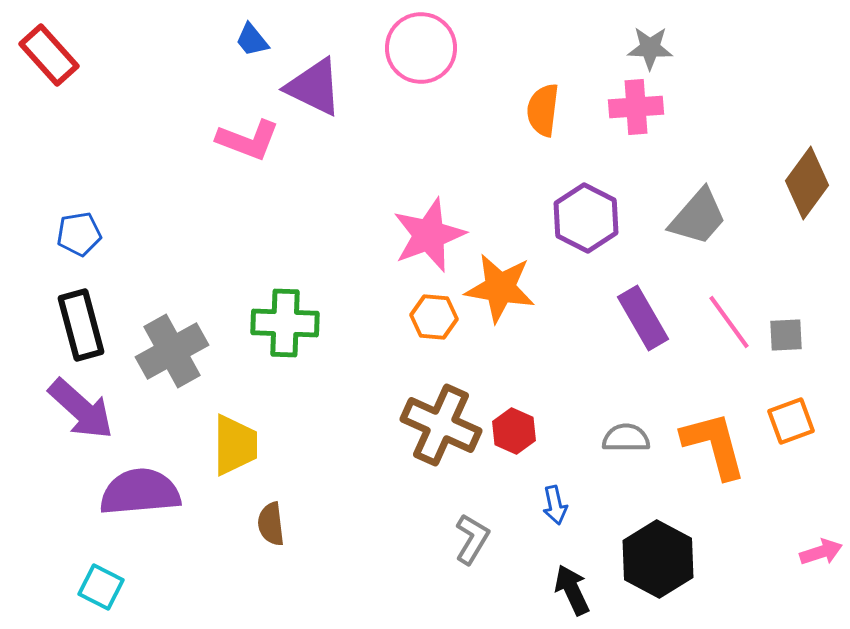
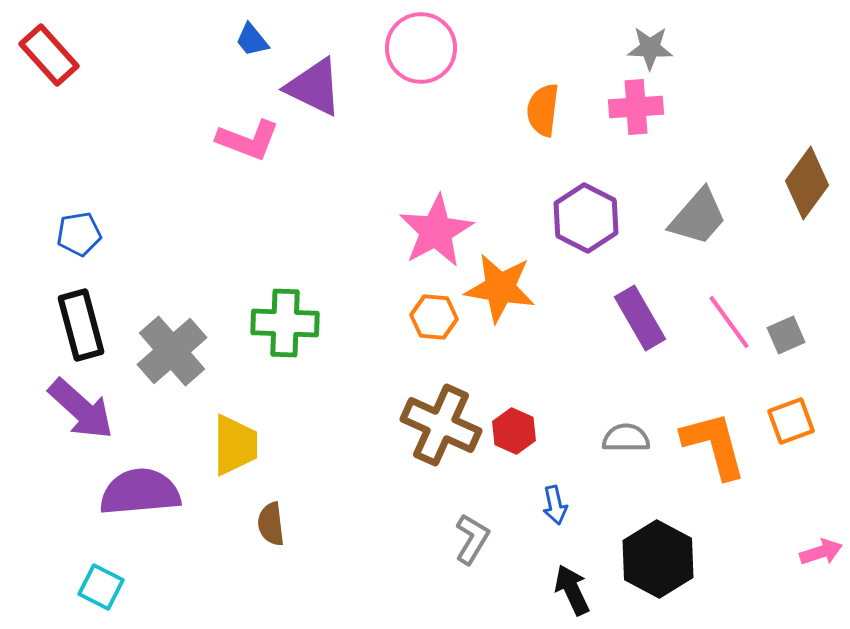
pink star: moved 7 px right, 4 px up; rotated 8 degrees counterclockwise
purple rectangle: moved 3 px left
gray square: rotated 21 degrees counterclockwise
gray cross: rotated 12 degrees counterclockwise
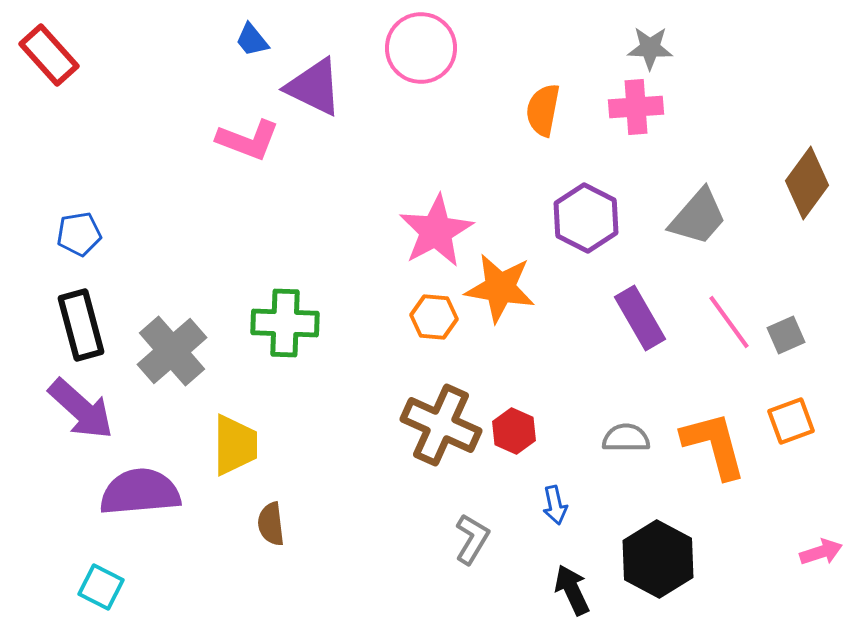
orange semicircle: rotated 4 degrees clockwise
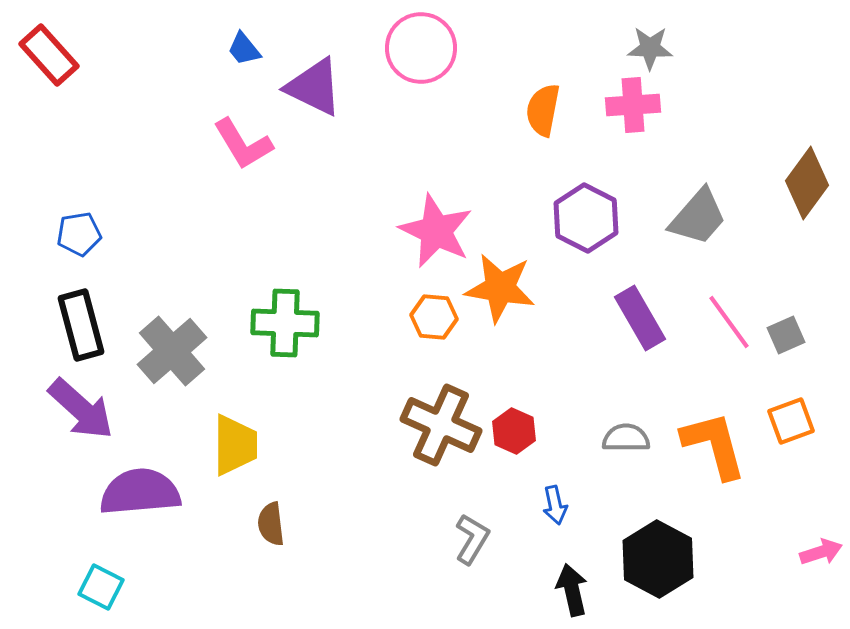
blue trapezoid: moved 8 px left, 9 px down
pink cross: moved 3 px left, 2 px up
pink L-shape: moved 5 px left, 4 px down; rotated 38 degrees clockwise
pink star: rotated 18 degrees counterclockwise
black arrow: rotated 12 degrees clockwise
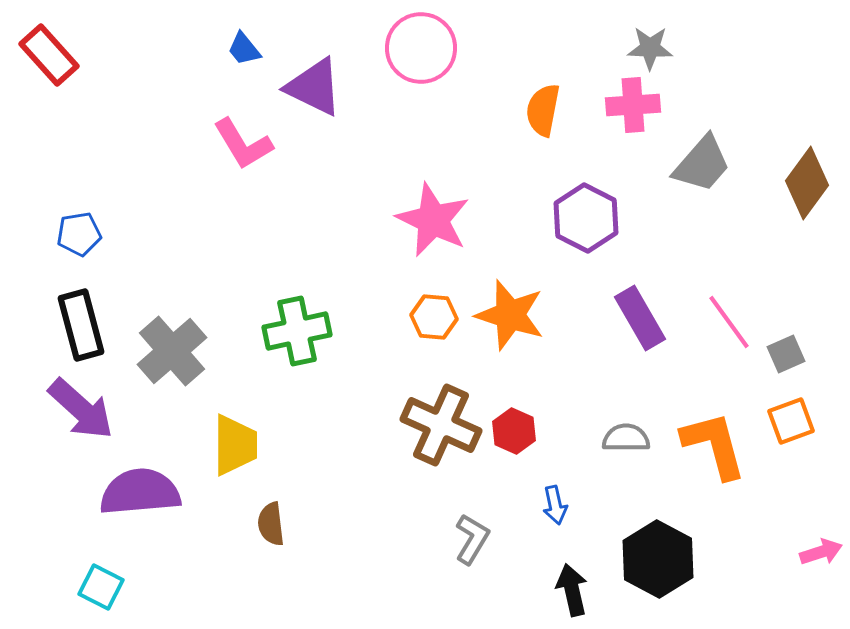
gray trapezoid: moved 4 px right, 53 px up
pink star: moved 3 px left, 11 px up
orange star: moved 10 px right, 27 px down; rotated 8 degrees clockwise
green cross: moved 12 px right, 8 px down; rotated 14 degrees counterclockwise
gray square: moved 19 px down
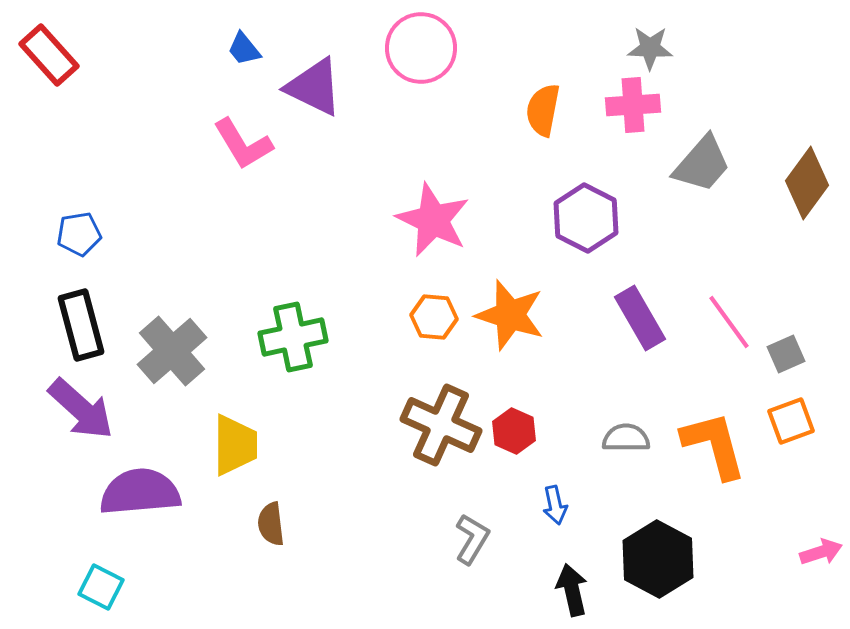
green cross: moved 4 px left, 6 px down
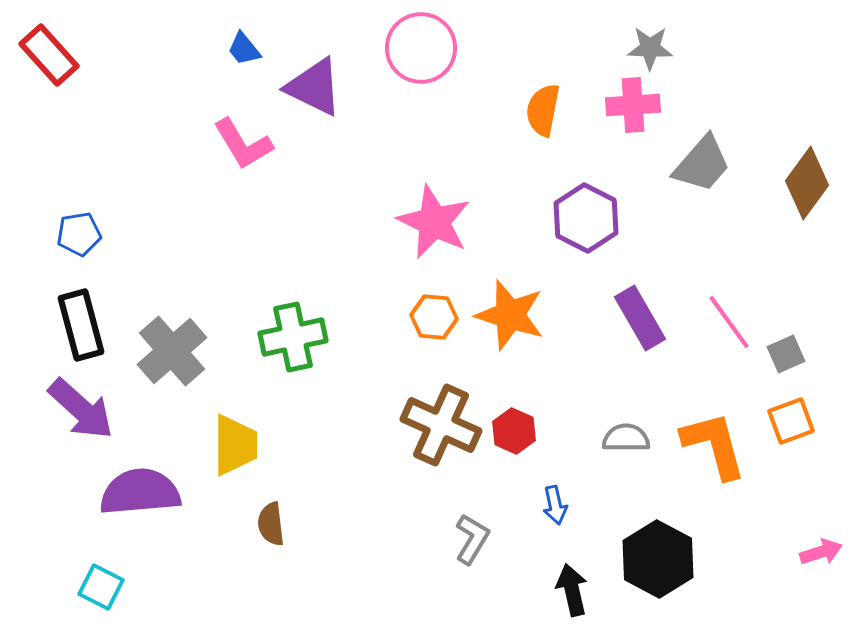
pink star: moved 1 px right, 2 px down
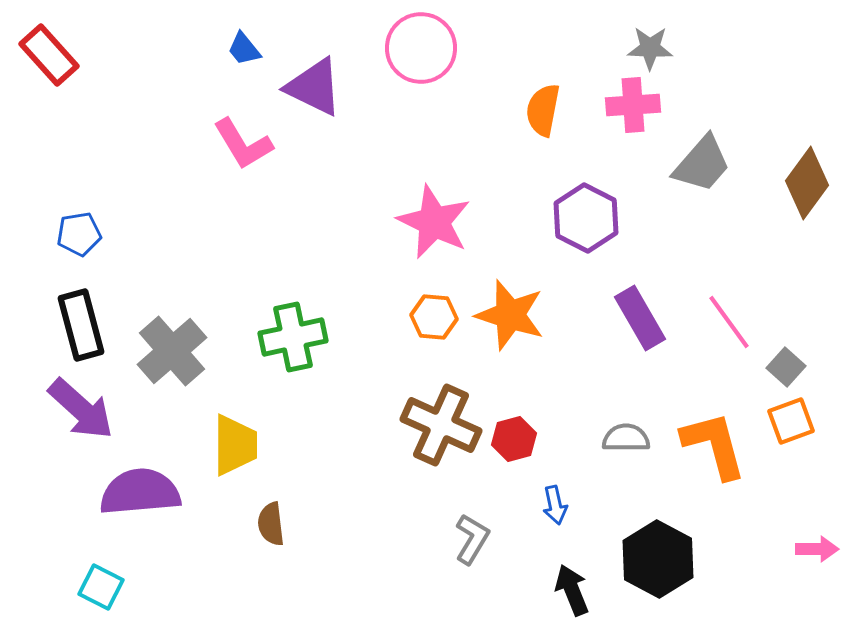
gray square: moved 13 px down; rotated 24 degrees counterclockwise
red hexagon: moved 8 px down; rotated 21 degrees clockwise
pink arrow: moved 4 px left, 3 px up; rotated 18 degrees clockwise
black arrow: rotated 9 degrees counterclockwise
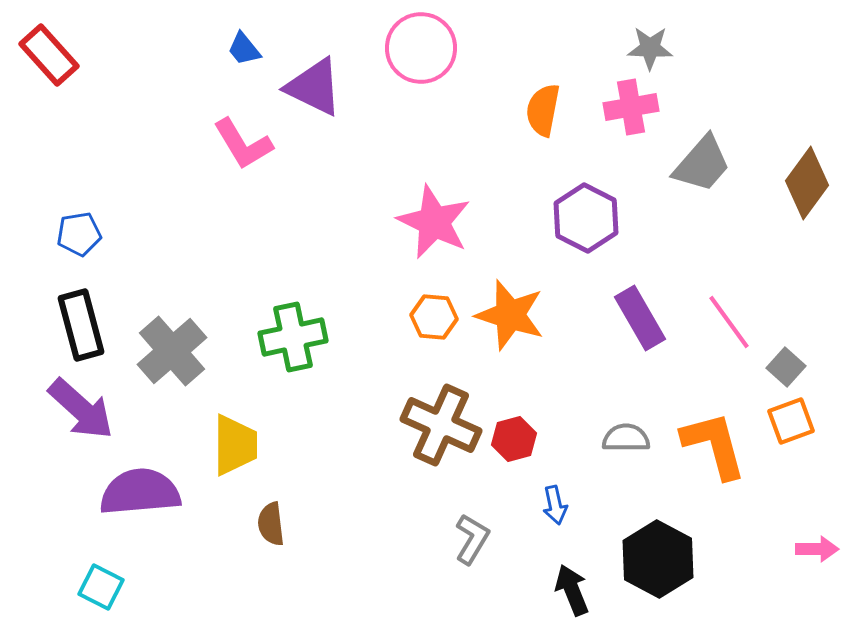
pink cross: moved 2 px left, 2 px down; rotated 6 degrees counterclockwise
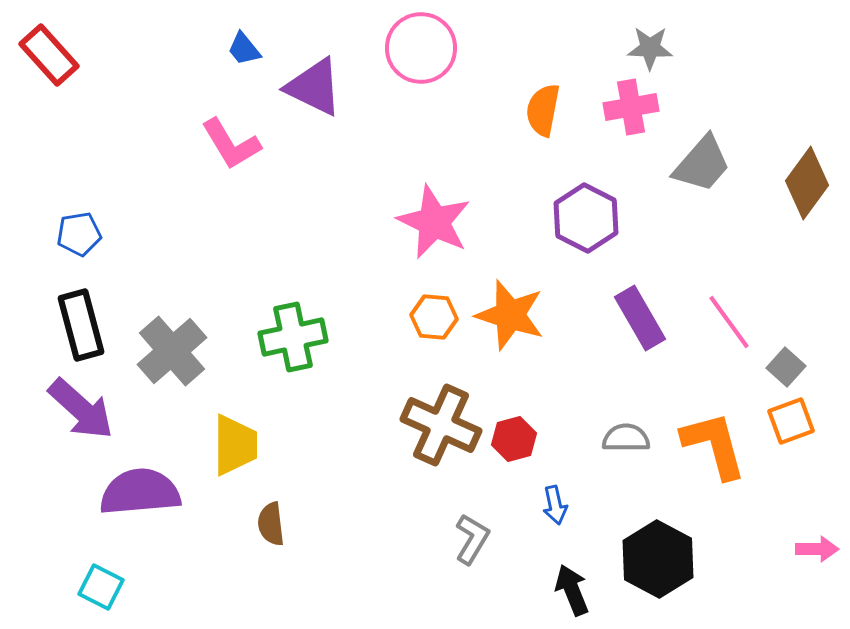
pink L-shape: moved 12 px left
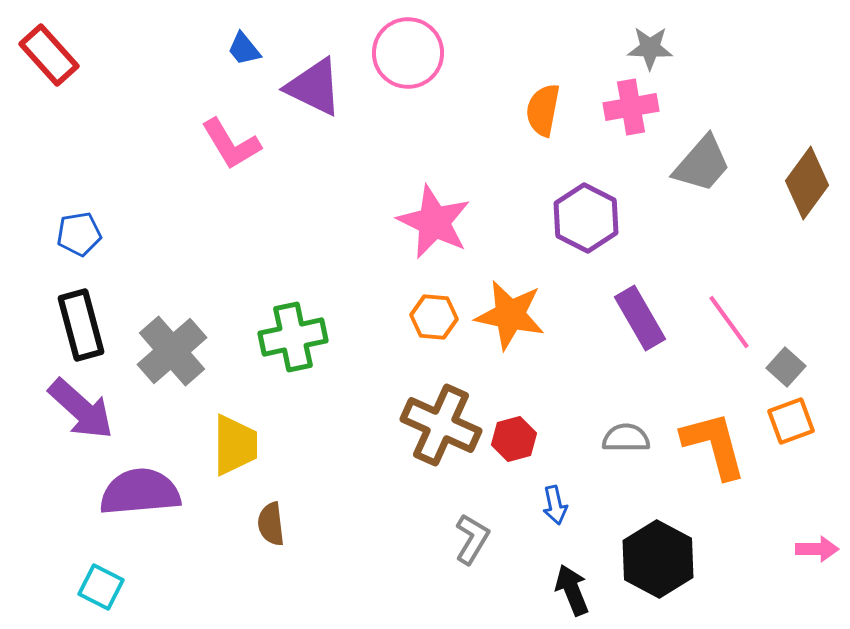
pink circle: moved 13 px left, 5 px down
orange star: rotated 6 degrees counterclockwise
